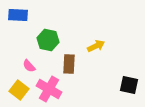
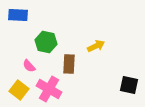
green hexagon: moved 2 px left, 2 px down
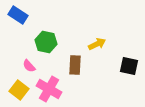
blue rectangle: rotated 30 degrees clockwise
yellow arrow: moved 1 px right, 2 px up
brown rectangle: moved 6 px right, 1 px down
black square: moved 19 px up
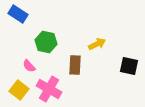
blue rectangle: moved 1 px up
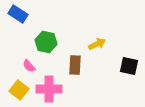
pink cross: rotated 30 degrees counterclockwise
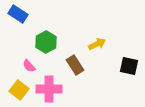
green hexagon: rotated 20 degrees clockwise
brown rectangle: rotated 36 degrees counterclockwise
